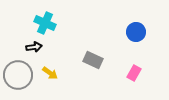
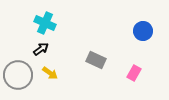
blue circle: moved 7 px right, 1 px up
black arrow: moved 7 px right, 2 px down; rotated 28 degrees counterclockwise
gray rectangle: moved 3 px right
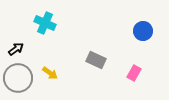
black arrow: moved 25 px left
gray circle: moved 3 px down
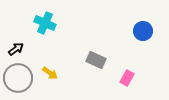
pink rectangle: moved 7 px left, 5 px down
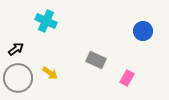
cyan cross: moved 1 px right, 2 px up
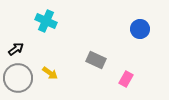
blue circle: moved 3 px left, 2 px up
pink rectangle: moved 1 px left, 1 px down
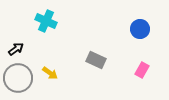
pink rectangle: moved 16 px right, 9 px up
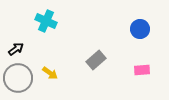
gray rectangle: rotated 66 degrees counterclockwise
pink rectangle: rotated 56 degrees clockwise
